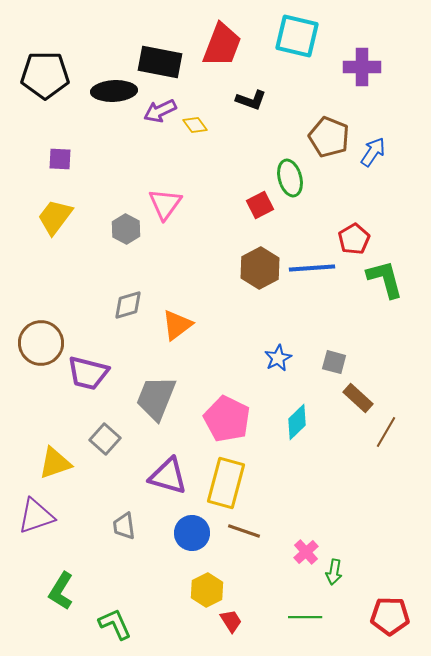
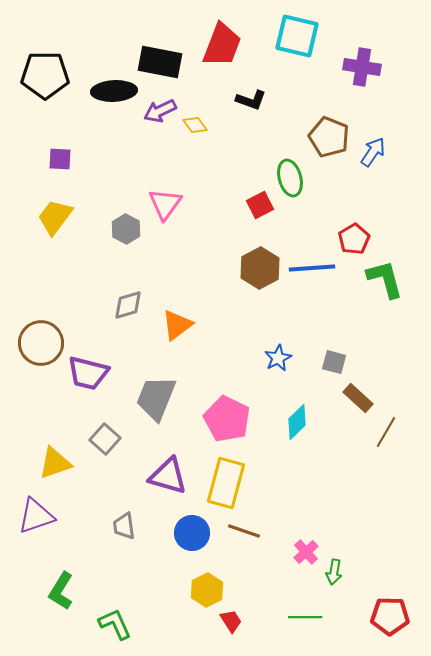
purple cross at (362, 67): rotated 9 degrees clockwise
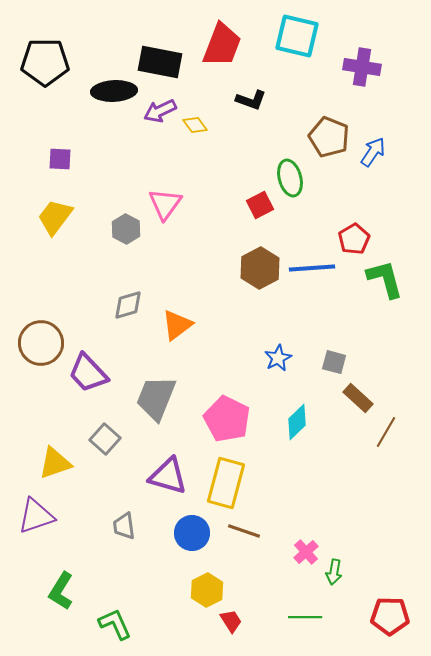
black pentagon at (45, 75): moved 13 px up
purple trapezoid at (88, 373): rotated 33 degrees clockwise
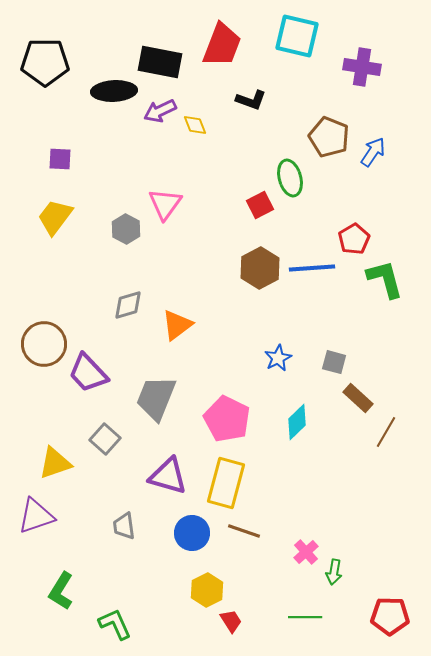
yellow diamond at (195, 125): rotated 15 degrees clockwise
brown circle at (41, 343): moved 3 px right, 1 px down
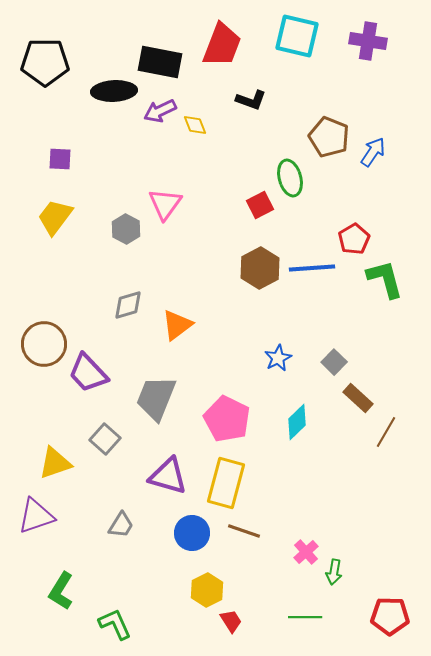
purple cross at (362, 67): moved 6 px right, 26 px up
gray square at (334, 362): rotated 30 degrees clockwise
gray trapezoid at (124, 526): moved 3 px left, 1 px up; rotated 140 degrees counterclockwise
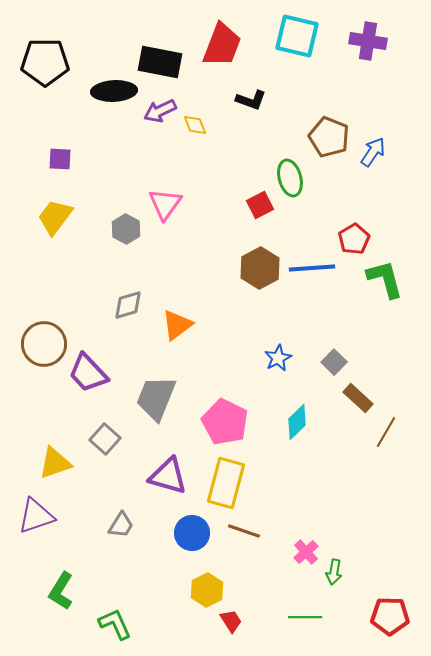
pink pentagon at (227, 419): moved 2 px left, 3 px down
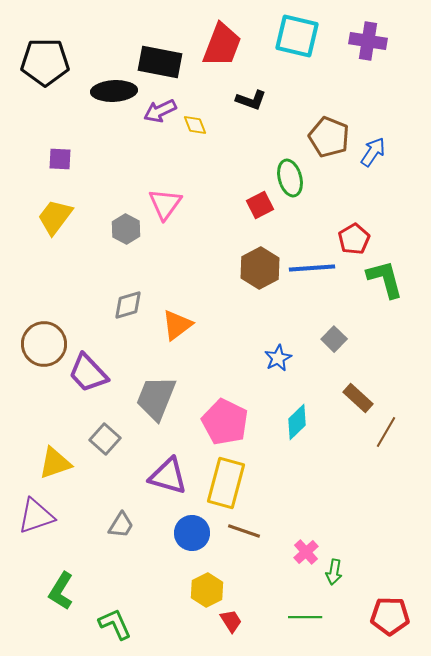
gray square at (334, 362): moved 23 px up
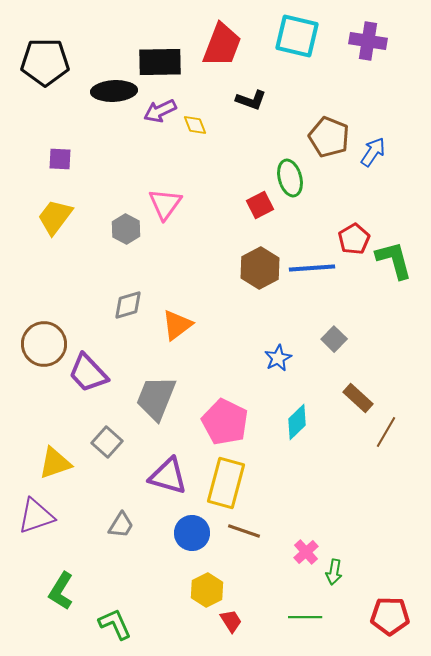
black rectangle at (160, 62): rotated 12 degrees counterclockwise
green L-shape at (385, 279): moved 9 px right, 19 px up
gray square at (105, 439): moved 2 px right, 3 px down
